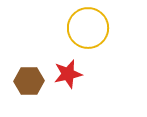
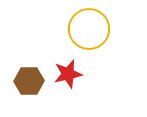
yellow circle: moved 1 px right, 1 px down
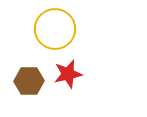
yellow circle: moved 34 px left
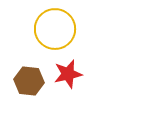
brown hexagon: rotated 8 degrees clockwise
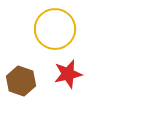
brown hexagon: moved 8 px left; rotated 12 degrees clockwise
